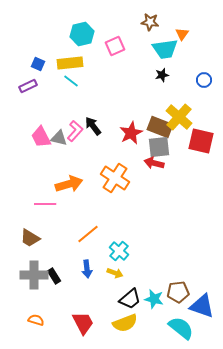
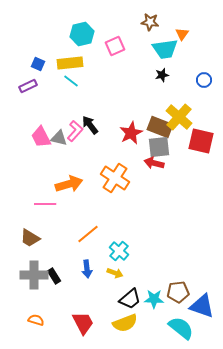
black arrow: moved 3 px left, 1 px up
cyan star: rotated 12 degrees counterclockwise
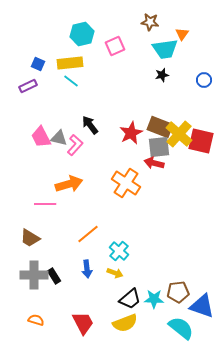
yellow cross: moved 17 px down
pink L-shape: moved 14 px down
orange cross: moved 11 px right, 5 px down
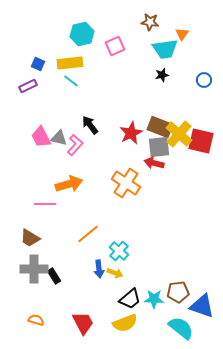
blue arrow: moved 12 px right
gray cross: moved 6 px up
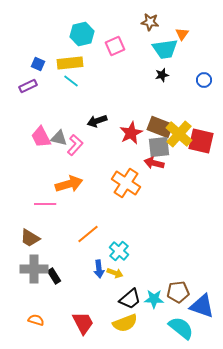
black arrow: moved 7 px right, 4 px up; rotated 72 degrees counterclockwise
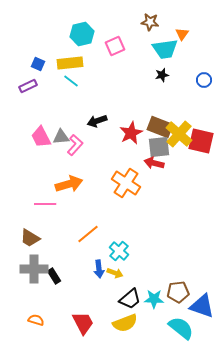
gray triangle: moved 2 px right, 1 px up; rotated 18 degrees counterclockwise
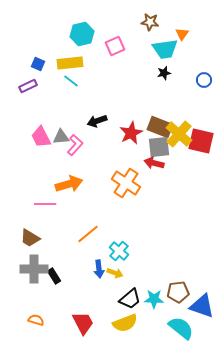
black star: moved 2 px right, 2 px up
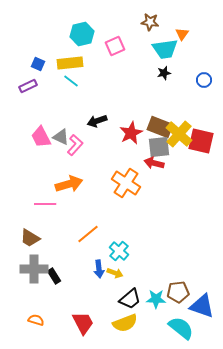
gray triangle: rotated 30 degrees clockwise
cyan star: moved 2 px right
